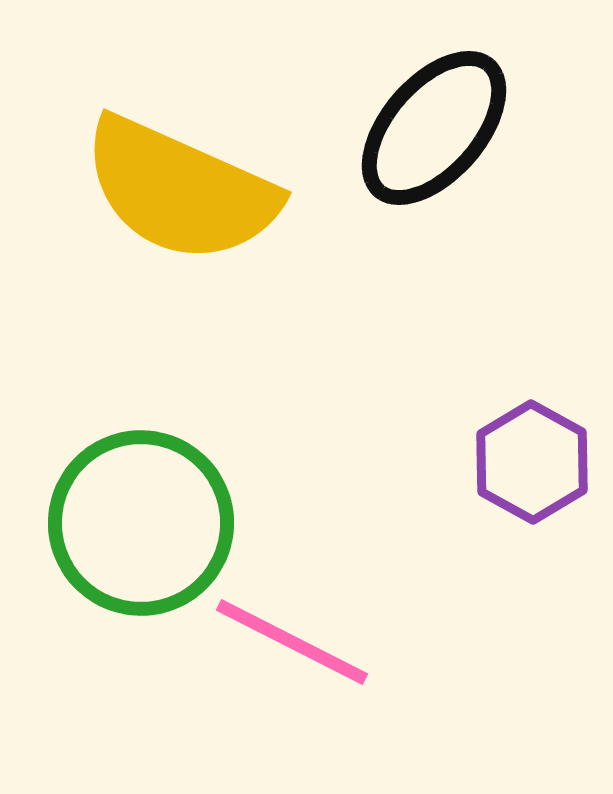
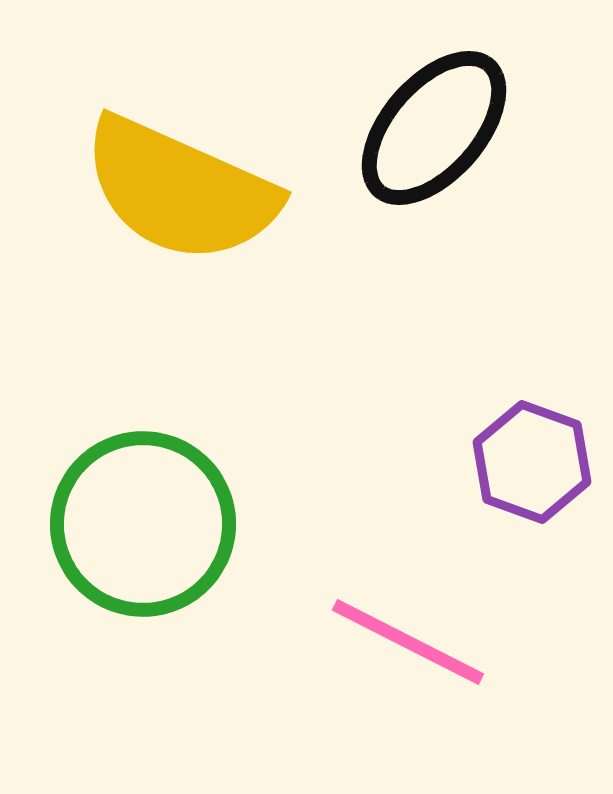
purple hexagon: rotated 9 degrees counterclockwise
green circle: moved 2 px right, 1 px down
pink line: moved 116 px right
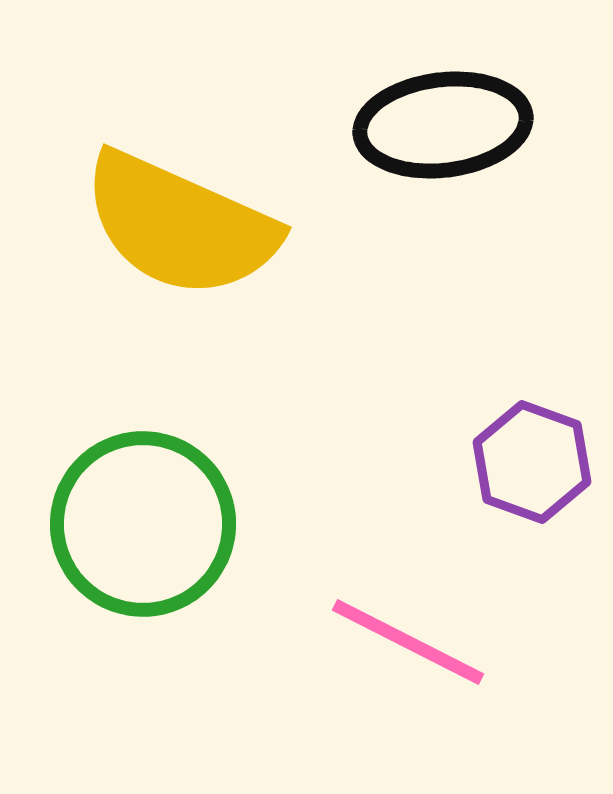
black ellipse: moved 9 px right, 3 px up; rotated 42 degrees clockwise
yellow semicircle: moved 35 px down
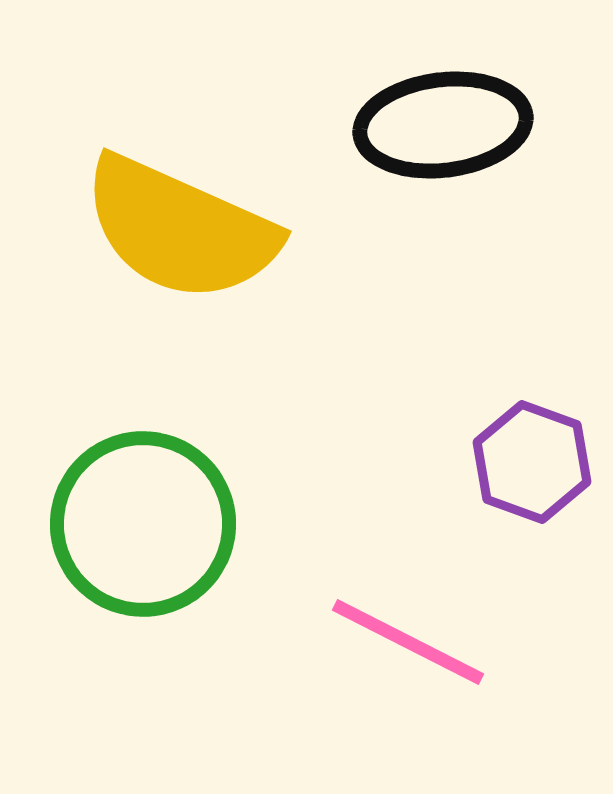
yellow semicircle: moved 4 px down
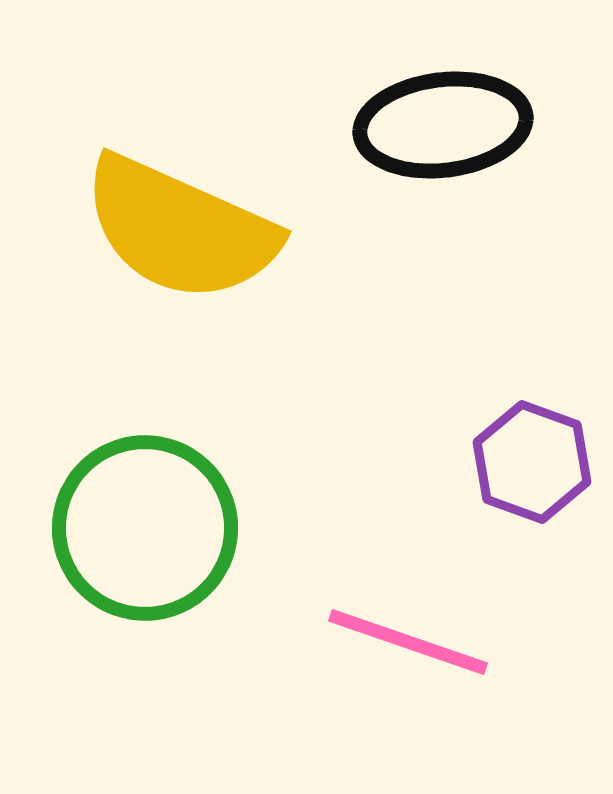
green circle: moved 2 px right, 4 px down
pink line: rotated 8 degrees counterclockwise
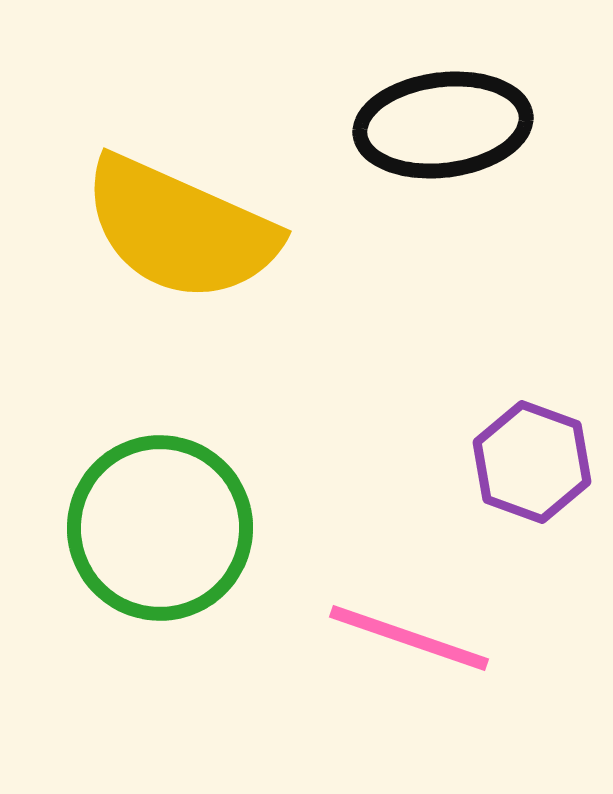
green circle: moved 15 px right
pink line: moved 1 px right, 4 px up
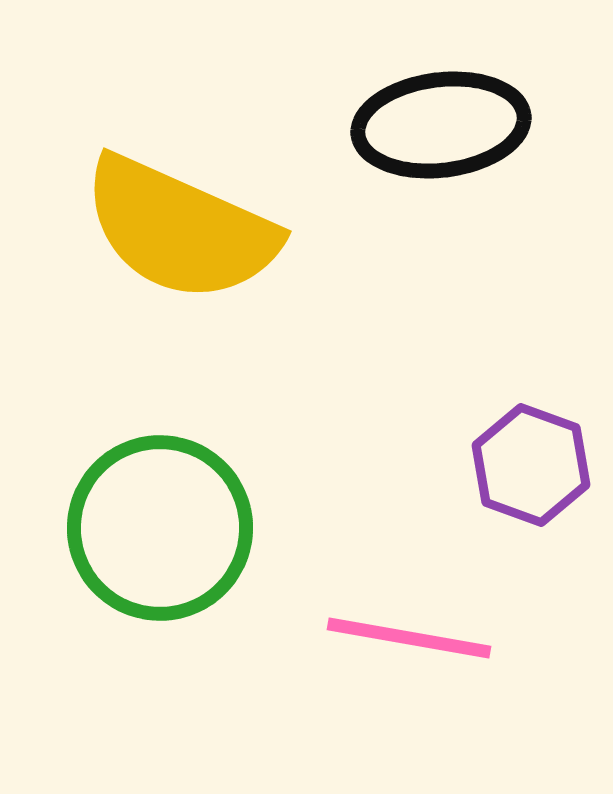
black ellipse: moved 2 px left
purple hexagon: moved 1 px left, 3 px down
pink line: rotated 9 degrees counterclockwise
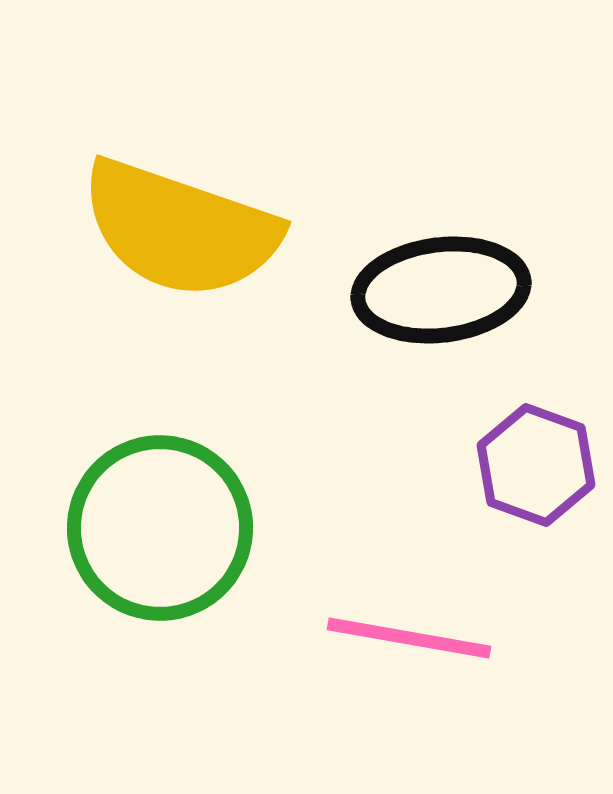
black ellipse: moved 165 px down
yellow semicircle: rotated 5 degrees counterclockwise
purple hexagon: moved 5 px right
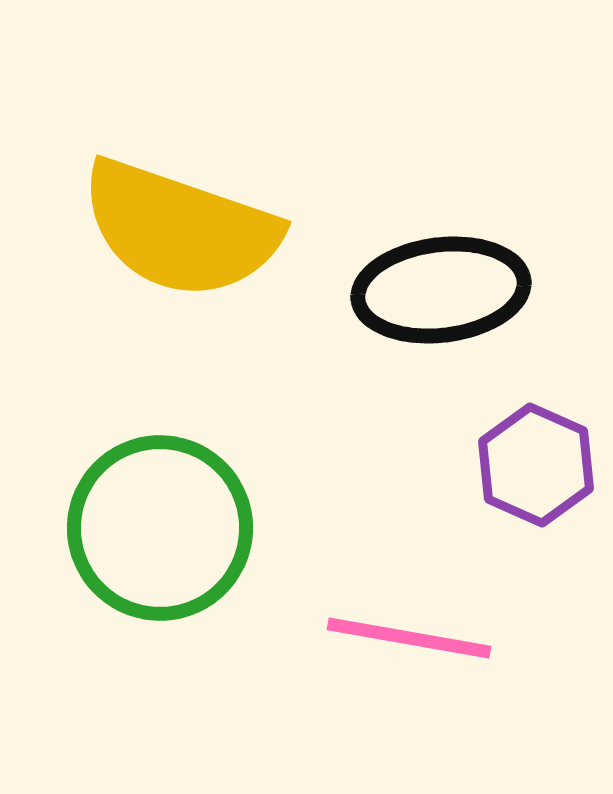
purple hexagon: rotated 4 degrees clockwise
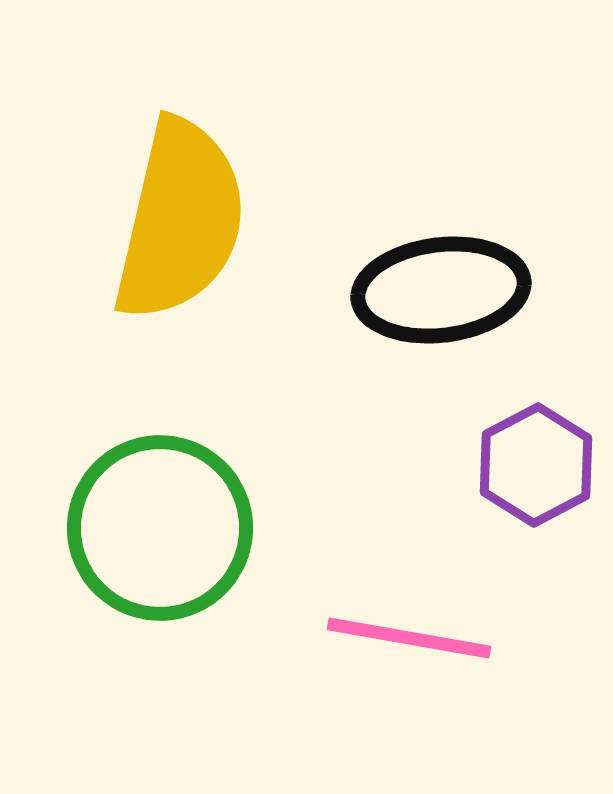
yellow semicircle: moved 9 px up; rotated 96 degrees counterclockwise
purple hexagon: rotated 8 degrees clockwise
